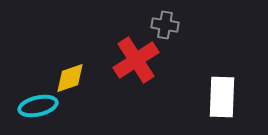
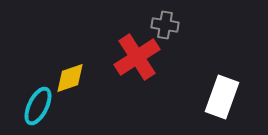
red cross: moved 1 px right, 3 px up
white rectangle: rotated 18 degrees clockwise
cyan ellipse: rotated 51 degrees counterclockwise
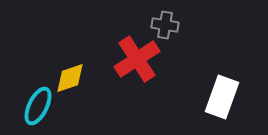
red cross: moved 2 px down
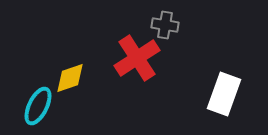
red cross: moved 1 px up
white rectangle: moved 2 px right, 3 px up
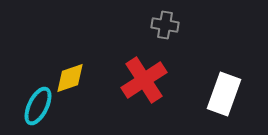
red cross: moved 7 px right, 22 px down
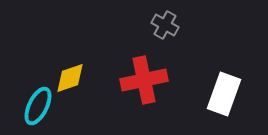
gray cross: rotated 20 degrees clockwise
red cross: rotated 21 degrees clockwise
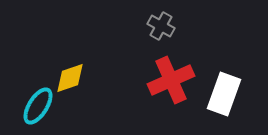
gray cross: moved 4 px left, 1 px down
red cross: moved 27 px right; rotated 12 degrees counterclockwise
cyan ellipse: rotated 6 degrees clockwise
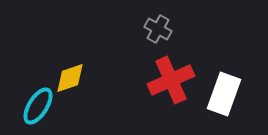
gray cross: moved 3 px left, 3 px down
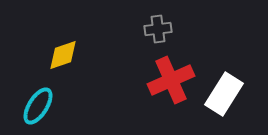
gray cross: rotated 36 degrees counterclockwise
yellow diamond: moved 7 px left, 23 px up
white rectangle: rotated 12 degrees clockwise
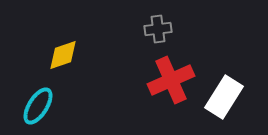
white rectangle: moved 3 px down
